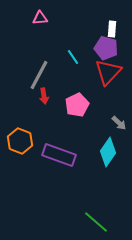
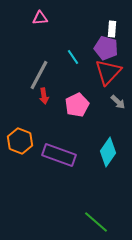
gray arrow: moved 1 px left, 21 px up
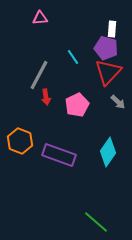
red arrow: moved 2 px right, 1 px down
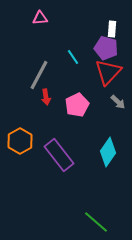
orange hexagon: rotated 10 degrees clockwise
purple rectangle: rotated 32 degrees clockwise
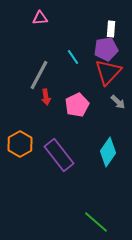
white rectangle: moved 1 px left
purple pentagon: moved 1 px down; rotated 25 degrees counterclockwise
orange hexagon: moved 3 px down
